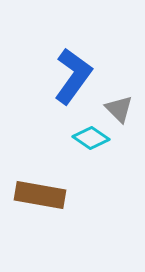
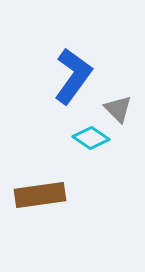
gray triangle: moved 1 px left
brown rectangle: rotated 18 degrees counterclockwise
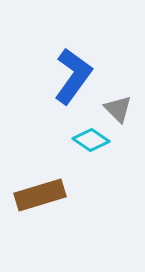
cyan diamond: moved 2 px down
brown rectangle: rotated 9 degrees counterclockwise
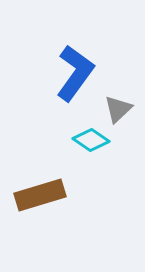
blue L-shape: moved 2 px right, 3 px up
gray triangle: rotated 32 degrees clockwise
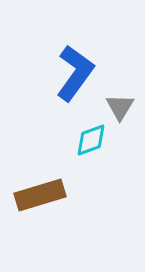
gray triangle: moved 2 px right, 2 px up; rotated 16 degrees counterclockwise
cyan diamond: rotated 54 degrees counterclockwise
